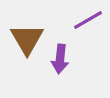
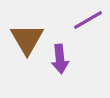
purple arrow: rotated 12 degrees counterclockwise
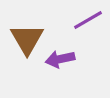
purple arrow: rotated 84 degrees clockwise
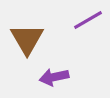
purple arrow: moved 6 px left, 18 px down
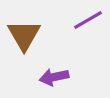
brown triangle: moved 3 px left, 4 px up
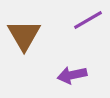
purple arrow: moved 18 px right, 2 px up
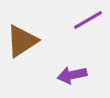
brown triangle: moved 2 px left, 6 px down; rotated 27 degrees clockwise
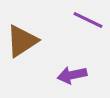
purple line: rotated 56 degrees clockwise
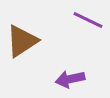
purple arrow: moved 2 px left, 4 px down
